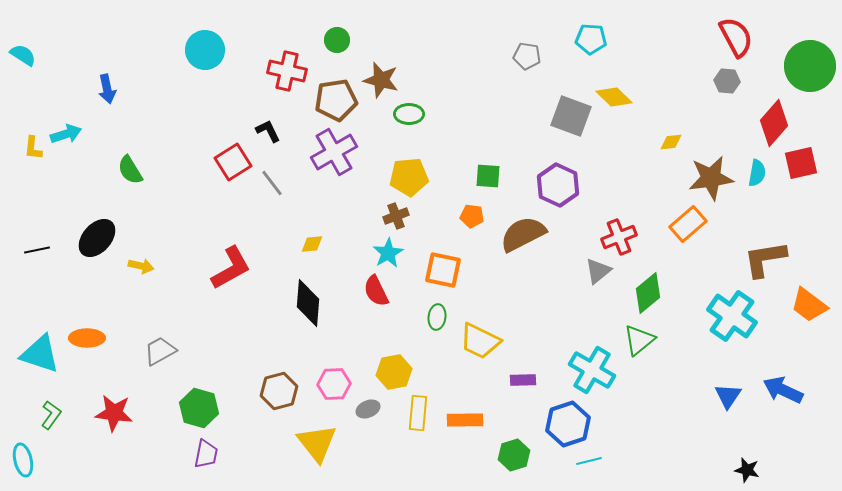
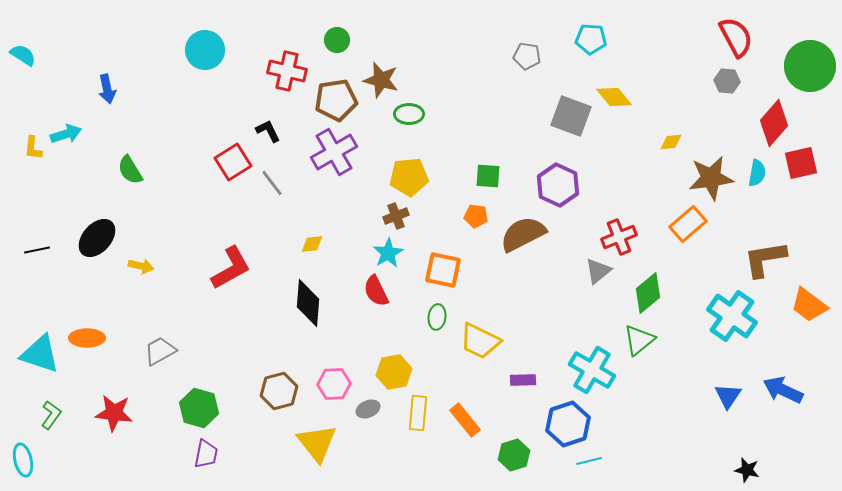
yellow diamond at (614, 97): rotated 6 degrees clockwise
orange pentagon at (472, 216): moved 4 px right
orange rectangle at (465, 420): rotated 52 degrees clockwise
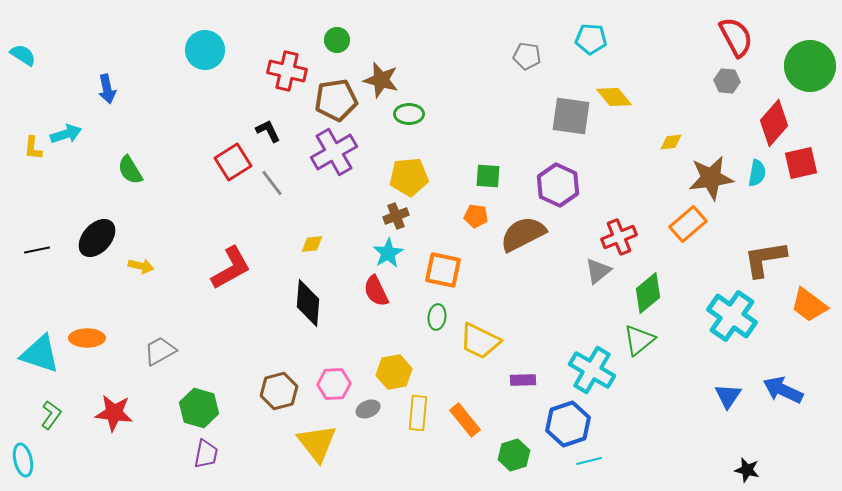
gray square at (571, 116): rotated 12 degrees counterclockwise
